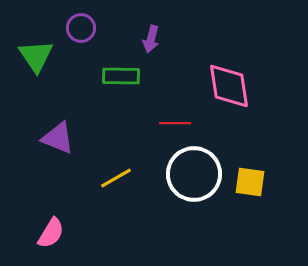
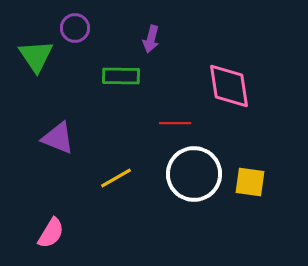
purple circle: moved 6 px left
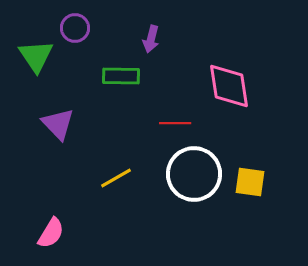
purple triangle: moved 14 px up; rotated 24 degrees clockwise
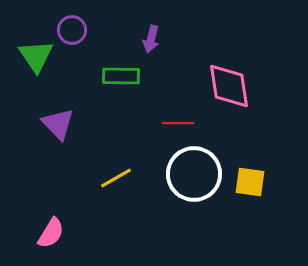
purple circle: moved 3 px left, 2 px down
red line: moved 3 px right
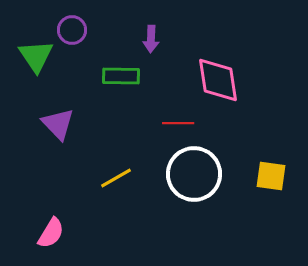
purple arrow: rotated 12 degrees counterclockwise
pink diamond: moved 11 px left, 6 px up
yellow square: moved 21 px right, 6 px up
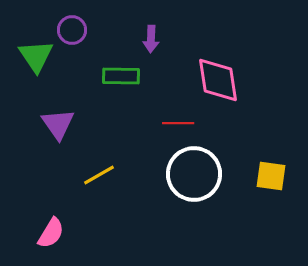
purple triangle: rotated 9 degrees clockwise
yellow line: moved 17 px left, 3 px up
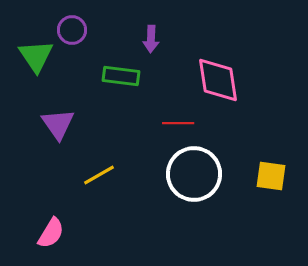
green rectangle: rotated 6 degrees clockwise
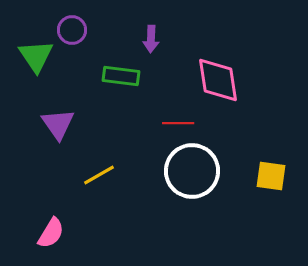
white circle: moved 2 px left, 3 px up
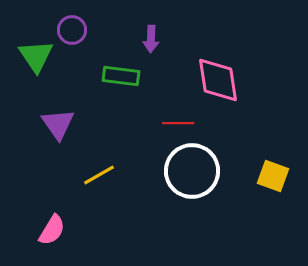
yellow square: moved 2 px right; rotated 12 degrees clockwise
pink semicircle: moved 1 px right, 3 px up
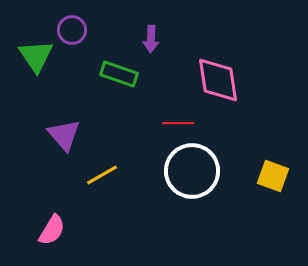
green rectangle: moved 2 px left, 2 px up; rotated 12 degrees clockwise
purple triangle: moved 6 px right, 11 px down; rotated 6 degrees counterclockwise
yellow line: moved 3 px right
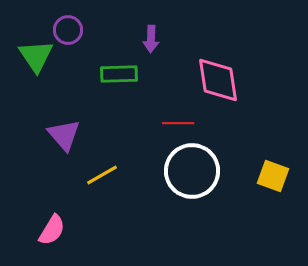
purple circle: moved 4 px left
green rectangle: rotated 21 degrees counterclockwise
